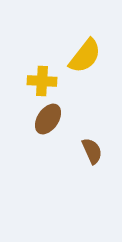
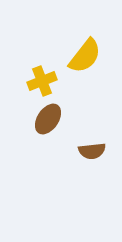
yellow cross: rotated 24 degrees counterclockwise
brown semicircle: rotated 108 degrees clockwise
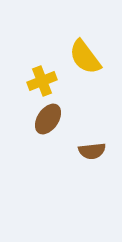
yellow semicircle: moved 1 px down; rotated 105 degrees clockwise
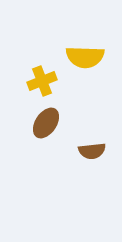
yellow semicircle: rotated 51 degrees counterclockwise
brown ellipse: moved 2 px left, 4 px down
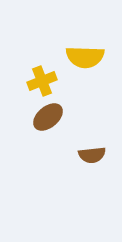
brown ellipse: moved 2 px right, 6 px up; rotated 16 degrees clockwise
brown semicircle: moved 4 px down
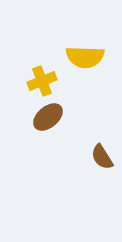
brown semicircle: moved 10 px right, 2 px down; rotated 64 degrees clockwise
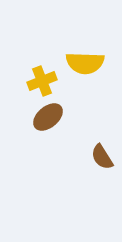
yellow semicircle: moved 6 px down
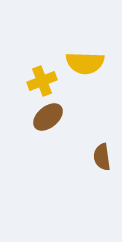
brown semicircle: rotated 24 degrees clockwise
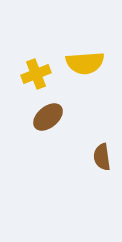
yellow semicircle: rotated 6 degrees counterclockwise
yellow cross: moved 6 px left, 7 px up
